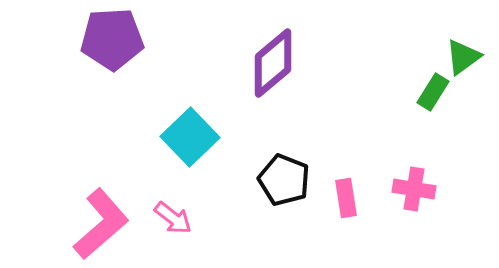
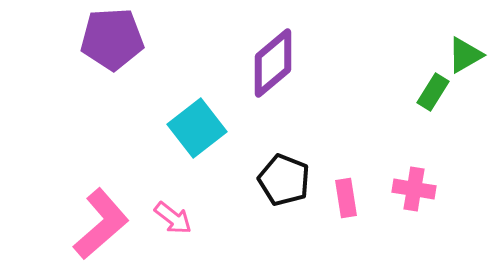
green triangle: moved 2 px right, 2 px up; rotated 6 degrees clockwise
cyan square: moved 7 px right, 9 px up; rotated 6 degrees clockwise
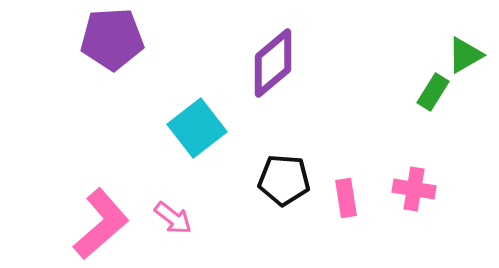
black pentagon: rotated 18 degrees counterclockwise
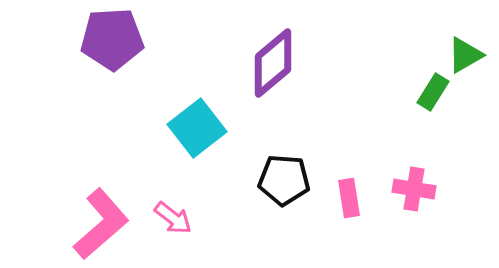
pink rectangle: moved 3 px right
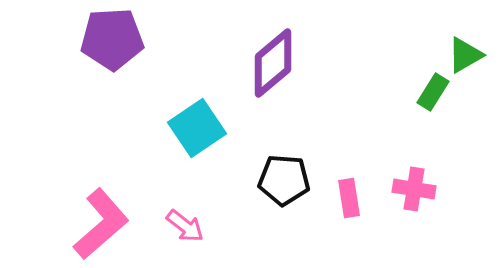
cyan square: rotated 4 degrees clockwise
pink arrow: moved 12 px right, 8 px down
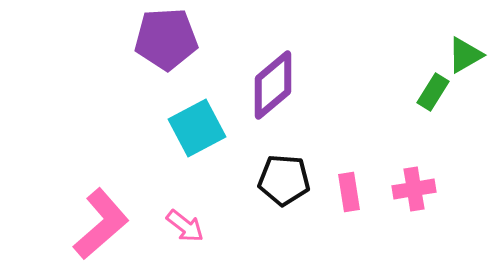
purple pentagon: moved 54 px right
purple diamond: moved 22 px down
cyan square: rotated 6 degrees clockwise
pink cross: rotated 18 degrees counterclockwise
pink rectangle: moved 6 px up
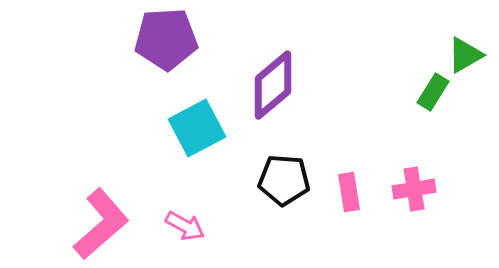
pink arrow: rotated 9 degrees counterclockwise
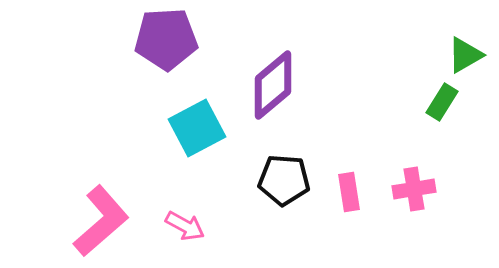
green rectangle: moved 9 px right, 10 px down
pink L-shape: moved 3 px up
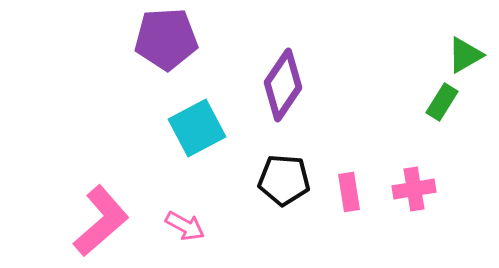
purple diamond: moved 10 px right; rotated 16 degrees counterclockwise
